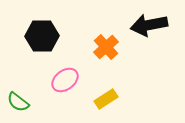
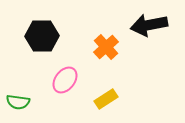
pink ellipse: rotated 16 degrees counterclockwise
green semicircle: rotated 30 degrees counterclockwise
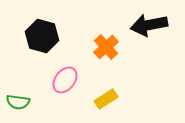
black hexagon: rotated 16 degrees clockwise
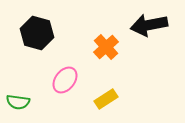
black hexagon: moved 5 px left, 3 px up
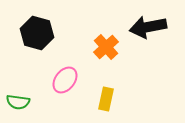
black arrow: moved 1 px left, 2 px down
yellow rectangle: rotated 45 degrees counterclockwise
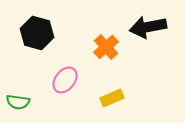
yellow rectangle: moved 6 px right, 1 px up; rotated 55 degrees clockwise
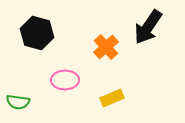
black arrow: rotated 45 degrees counterclockwise
pink ellipse: rotated 52 degrees clockwise
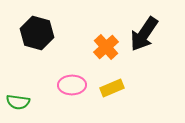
black arrow: moved 4 px left, 7 px down
pink ellipse: moved 7 px right, 5 px down
yellow rectangle: moved 10 px up
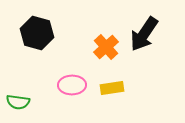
yellow rectangle: rotated 15 degrees clockwise
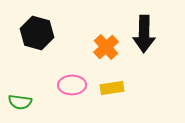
black arrow: rotated 33 degrees counterclockwise
green semicircle: moved 2 px right
